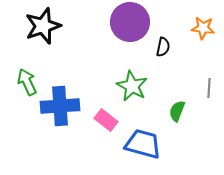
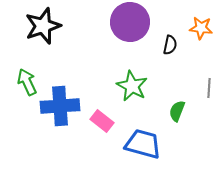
orange star: moved 2 px left
black semicircle: moved 7 px right, 2 px up
pink rectangle: moved 4 px left, 1 px down
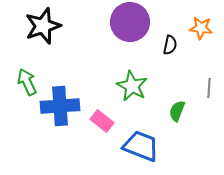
blue trapezoid: moved 2 px left, 2 px down; rotated 6 degrees clockwise
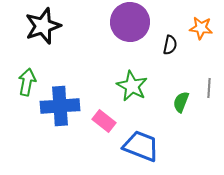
green arrow: rotated 36 degrees clockwise
green semicircle: moved 4 px right, 9 px up
pink rectangle: moved 2 px right
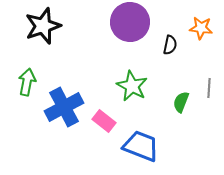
blue cross: moved 4 px right, 1 px down; rotated 24 degrees counterclockwise
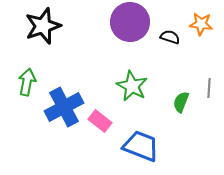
orange star: moved 4 px up
black semicircle: moved 8 px up; rotated 84 degrees counterclockwise
pink rectangle: moved 4 px left
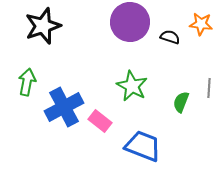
blue trapezoid: moved 2 px right
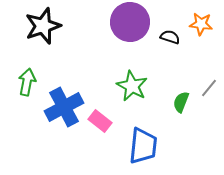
gray line: rotated 36 degrees clockwise
blue trapezoid: rotated 75 degrees clockwise
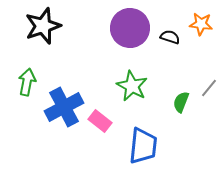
purple circle: moved 6 px down
